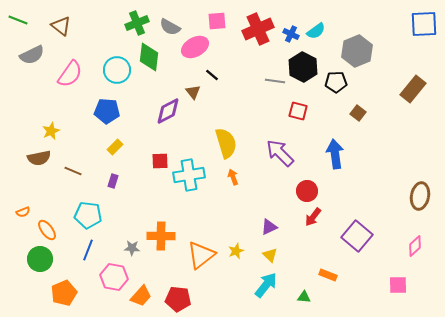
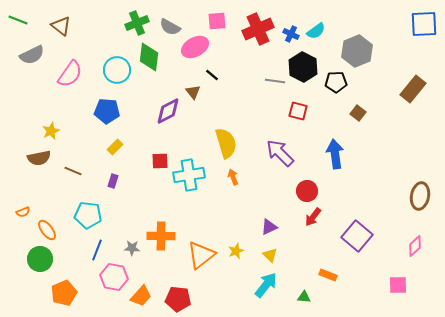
blue line at (88, 250): moved 9 px right
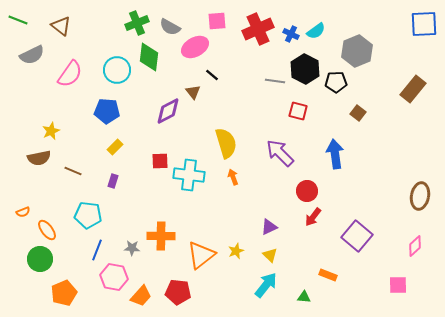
black hexagon at (303, 67): moved 2 px right, 2 px down
cyan cross at (189, 175): rotated 16 degrees clockwise
red pentagon at (178, 299): moved 7 px up
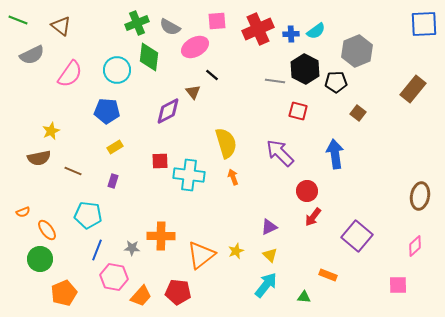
blue cross at (291, 34): rotated 28 degrees counterclockwise
yellow rectangle at (115, 147): rotated 14 degrees clockwise
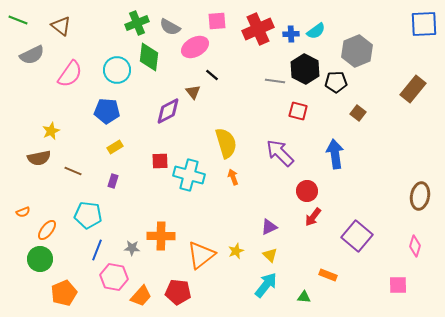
cyan cross at (189, 175): rotated 8 degrees clockwise
orange ellipse at (47, 230): rotated 75 degrees clockwise
pink diamond at (415, 246): rotated 30 degrees counterclockwise
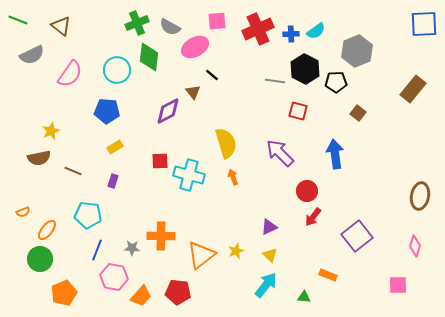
purple square at (357, 236): rotated 12 degrees clockwise
